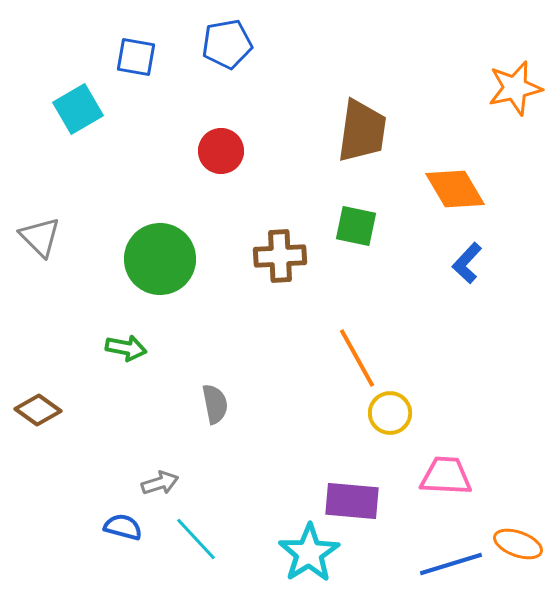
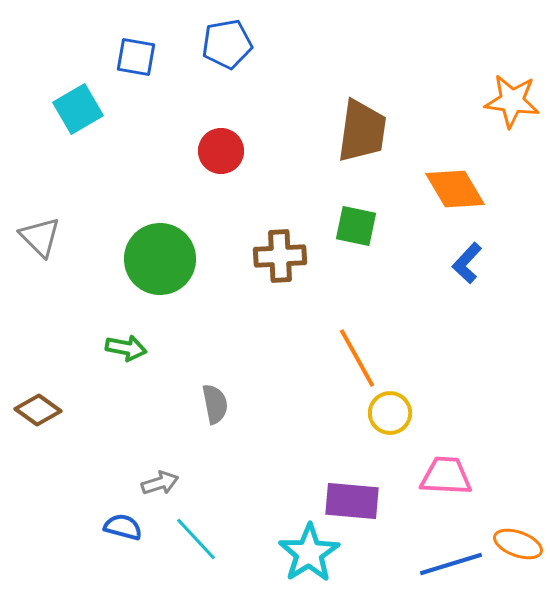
orange star: moved 3 px left, 13 px down; rotated 20 degrees clockwise
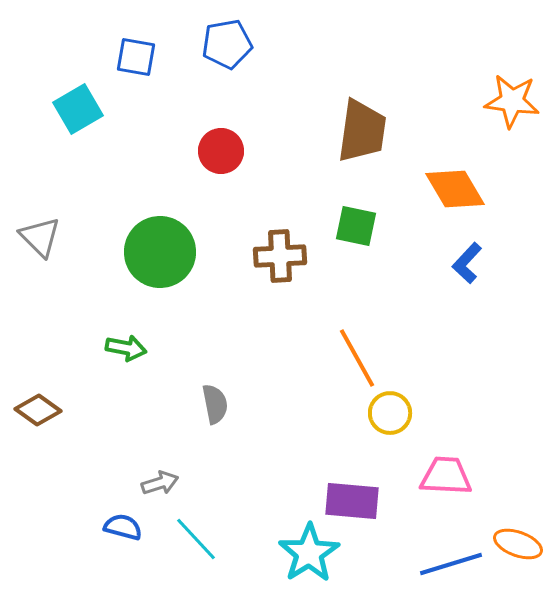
green circle: moved 7 px up
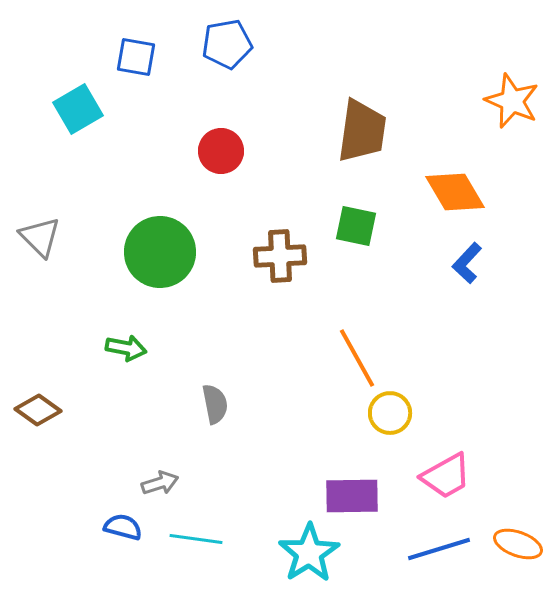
orange star: rotated 16 degrees clockwise
orange diamond: moved 3 px down
pink trapezoid: rotated 148 degrees clockwise
purple rectangle: moved 5 px up; rotated 6 degrees counterclockwise
cyan line: rotated 39 degrees counterclockwise
blue line: moved 12 px left, 15 px up
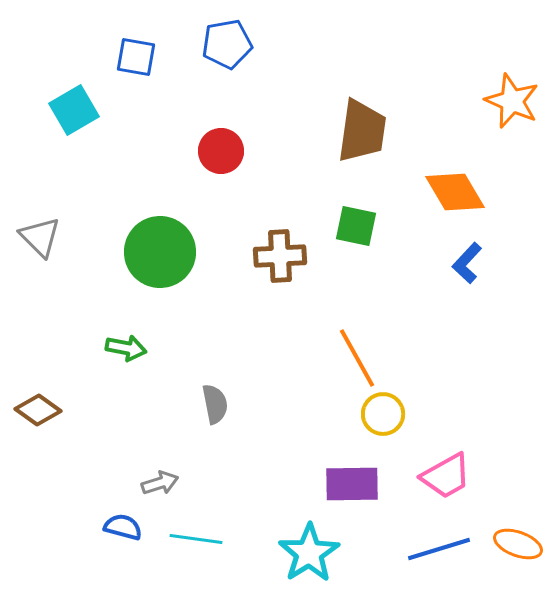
cyan square: moved 4 px left, 1 px down
yellow circle: moved 7 px left, 1 px down
purple rectangle: moved 12 px up
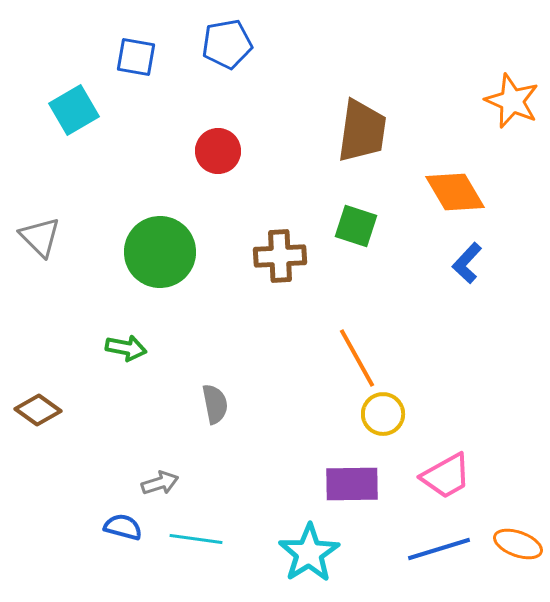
red circle: moved 3 px left
green square: rotated 6 degrees clockwise
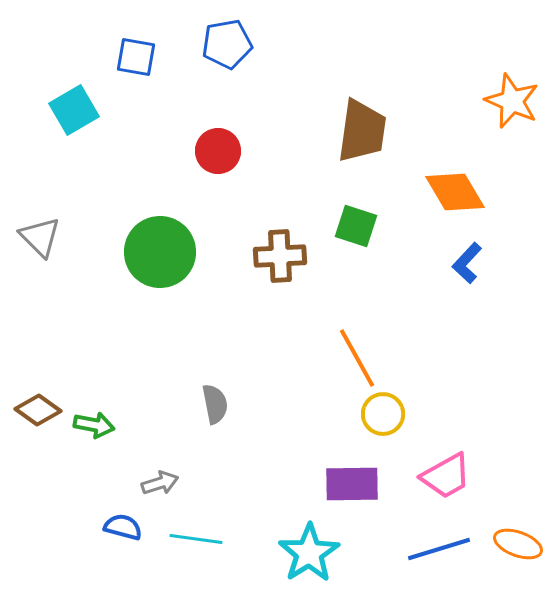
green arrow: moved 32 px left, 77 px down
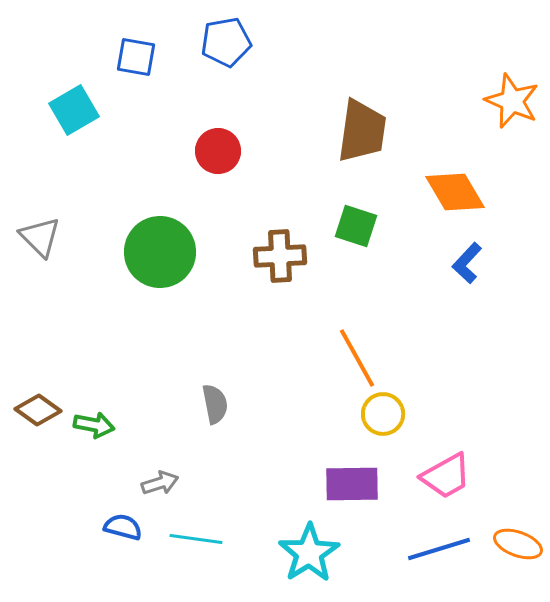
blue pentagon: moved 1 px left, 2 px up
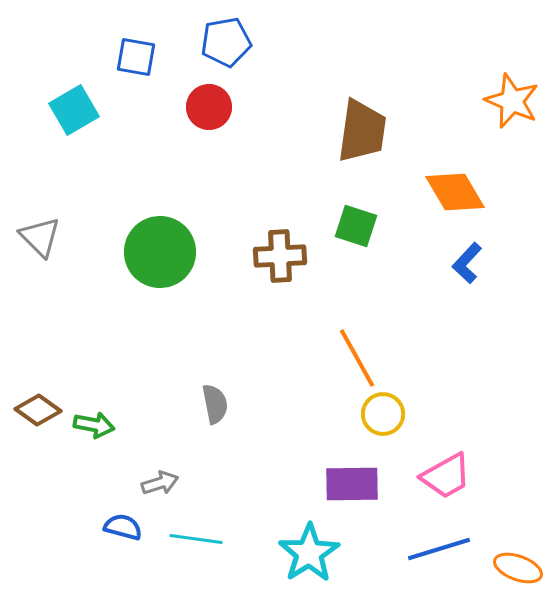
red circle: moved 9 px left, 44 px up
orange ellipse: moved 24 px down
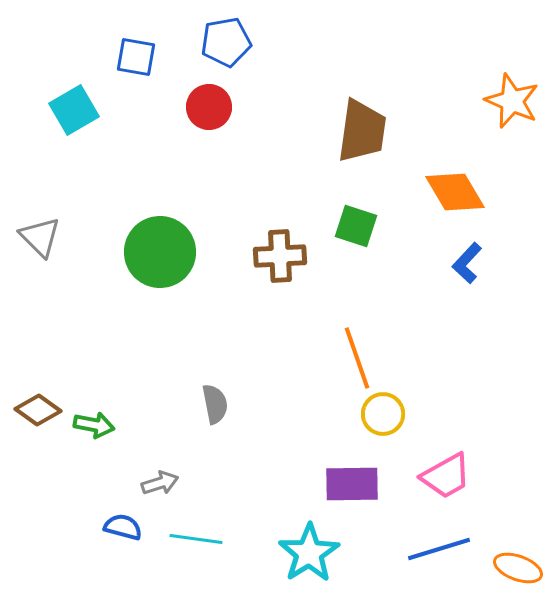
orange line: rotated 10 degrees clockwise
